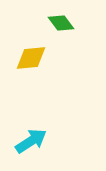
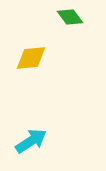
green diamond: moved 9 px right, 6 px up
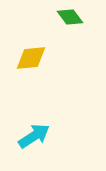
cyan arrow: moved 3 px right, 5 px up
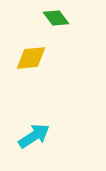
green diamond: moved 14 px left, 1 px down
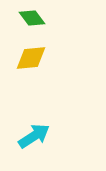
green diamond: moved 24 px left
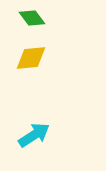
cyan arrow: moved 1 px up
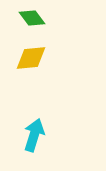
cyan arrow: rotated 40 degrees counterclockwise
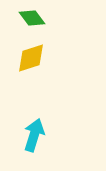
yellow diamond: rotated 12 degrees counterclockwise
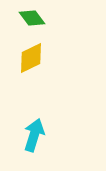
yellow diamond: rotated 8 degrees counterclockwise
